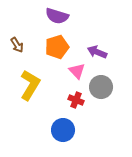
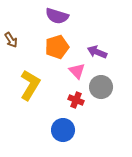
brown arrow: moved 6 px left, 5 px up
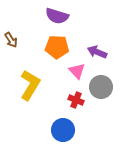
orange pentagon: rotated 20 degrees clockwise
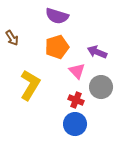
brown arrow: moved 1 px right, 2 px up
orange pentagon: rotated 20 degrees counterclockwise
blue circle: moved 12 px right, 6 px up
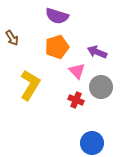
blue circle: moved 17 px right, 19 px down
